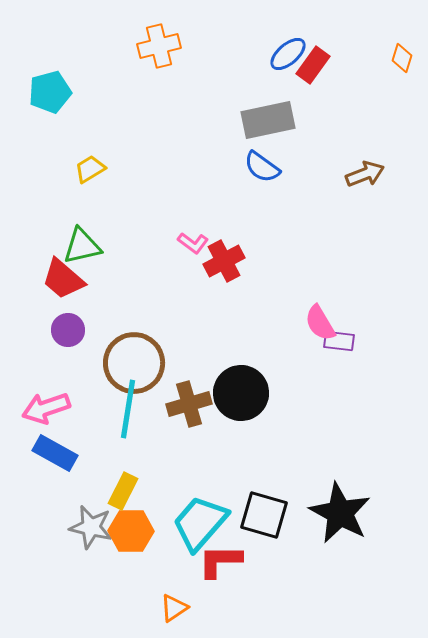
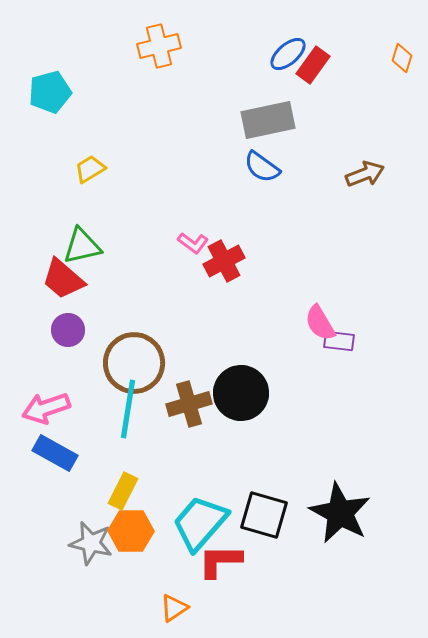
gray star: moved 16 px down
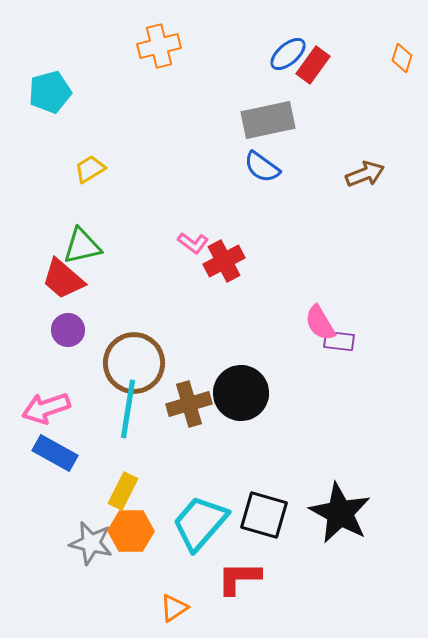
red L-shape: moved 19 px right, 17 px down
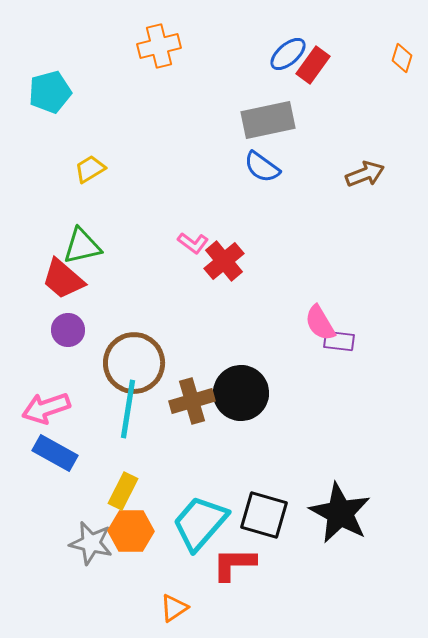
red cross: rotated 12 degrees counterclockwise
brown cross: moved 3 px right, 3 px up
red L-shape: moved 5 px left, 14 px up
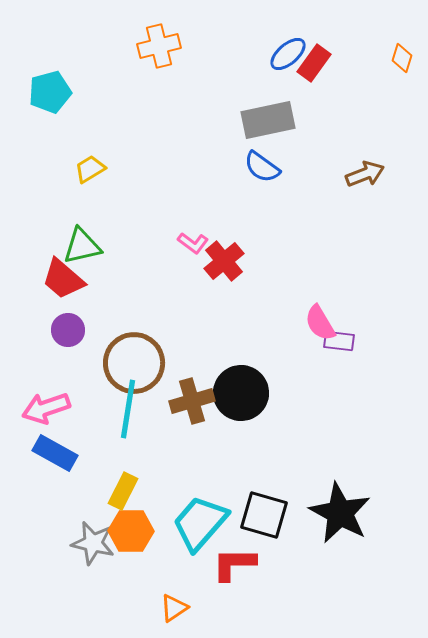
red rectangle: moved 1 px right, 2 px up
gray star: moved 2 px right
